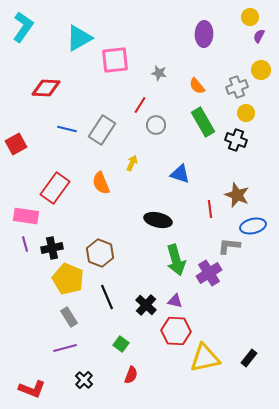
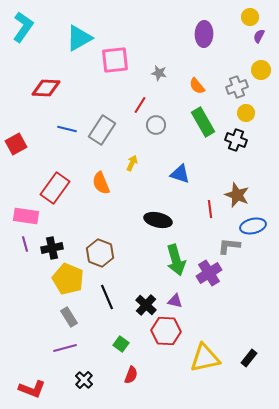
red hexagon at (176, 331): moved 10 px left
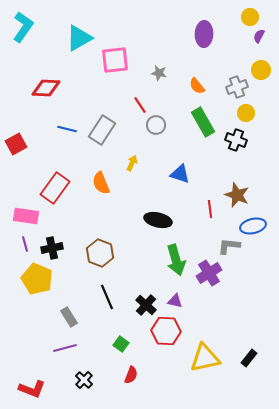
red line at (140, 105): rotated 66 degrees counterclockwise
yellow pentagon at (68, 279): moved 31 px left
